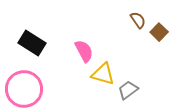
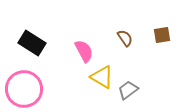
brown semicircle: moved 13 px left, 18 px down
brown square: moved 3 px right, 3 px down; rotated 36 degrees clockwise
yellow triangle: moved 1 px left, 3 px down; rotated 15 degrees clockwise
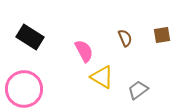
brown semicircle: rotated 12 degrees clockwise
black rectangle: moved 2 px left, 6 px up
gray trapezoid: moved 10 px right
